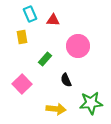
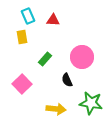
cyan rectangle: moved 2 px left, 2 px down
pink circle: moved 4 px right, 11 px down
black semicircle: moved 1 px right
green star: rotated 15 degrees clockwise
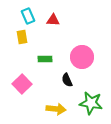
green rectangle: rotated 48 degrees clockwise
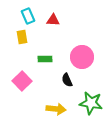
pink square: moved 3 px up
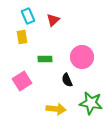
red triangle: rotated 48 degrees counterclockwise
pink square: rotated 12 degrees clockwise
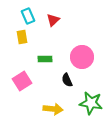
yellow arrow: moved 3 px left
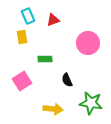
red triangle: rotated 24 degrees clockwise
pink circle: moved 6 px right, 14 px up
